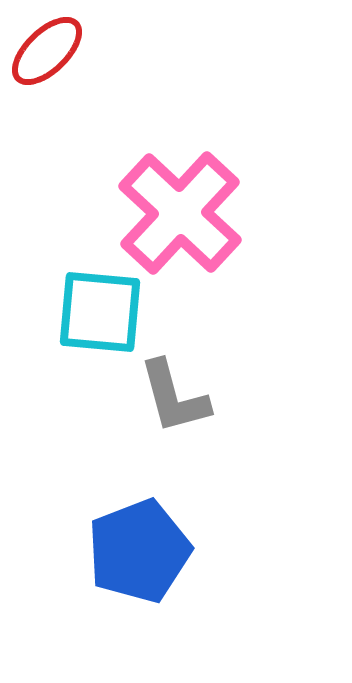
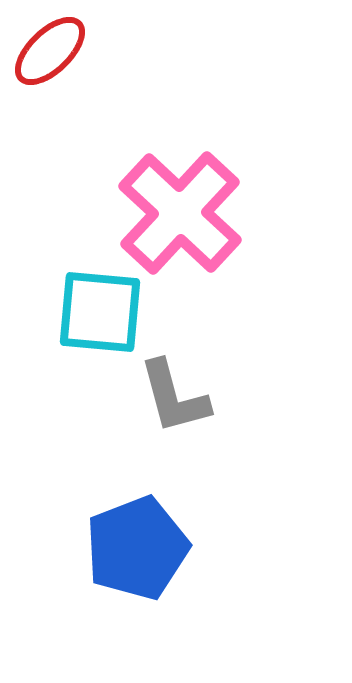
red ellipse: moved 3 px right
blue pentagon: moved 2 px left, 3 px up
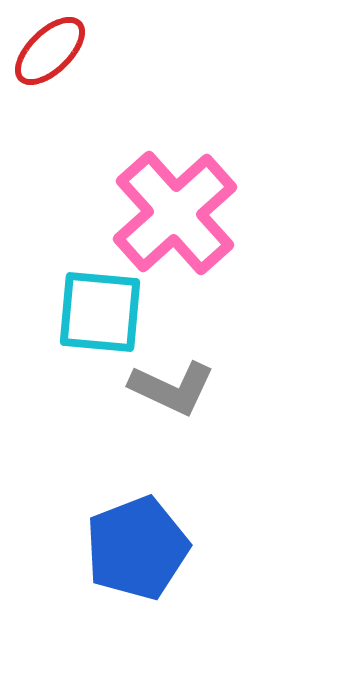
pink cross: moved 5 px left; rotated 5 degrees clockwise
gray L-shape: moved 2 px left, 9 px up; rotated 50 degrees counterclockwise
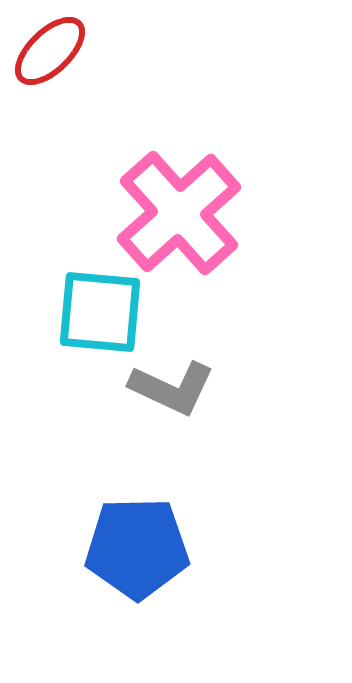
pink cross: moved 4 px right
blue pentagon: rotated 20 degrees clockwise
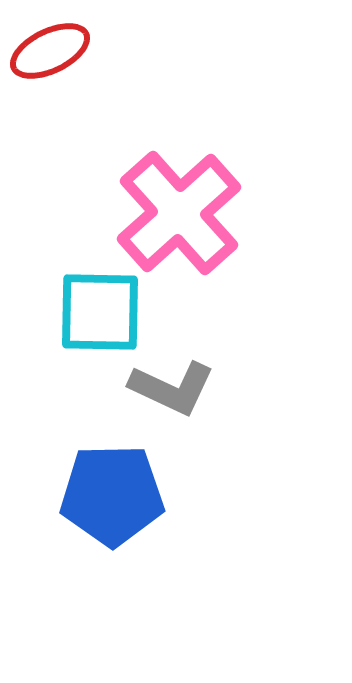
red ellipse: rotated 18 degrees clockwise
cyan square: rotated 4 degrees counterclockwise
blue pentagon: moved 25 px left, 53 px up
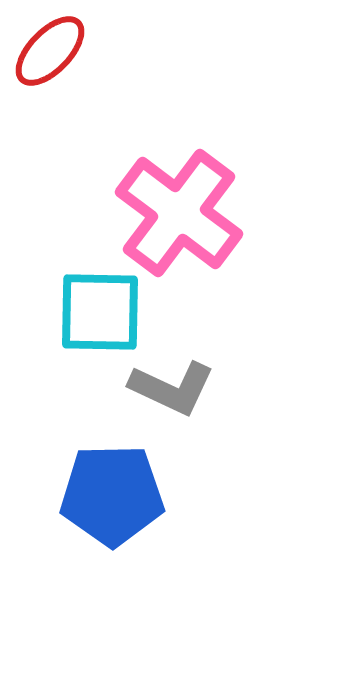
red ellipse: rotated 20 degrees counterclockwise
pink cross: rotated 11 degrees counterclockwise
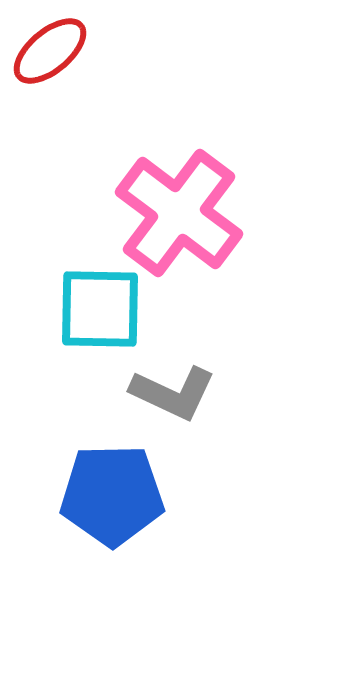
red ellipse: rotated 6 degrees clockwise
cyan square: moved 3 px up
gray L-shape: moved 1 px right, 5 px down
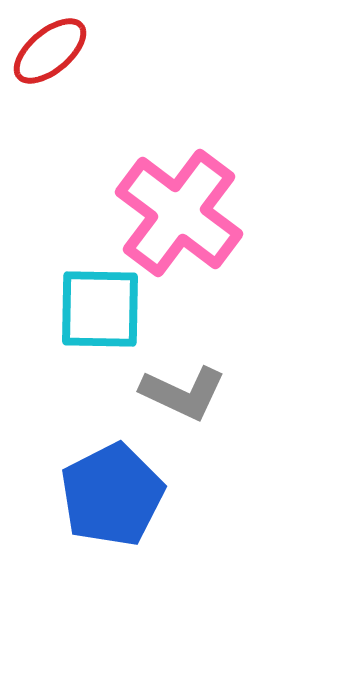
gray L-shape: moved 10 px right
blue pentagon: rotated 26 degrees counterclockwise
